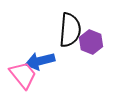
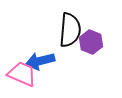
pink trapezoid: moved 1 px left, 1 px up; rotated 28 degrees counterclockwise
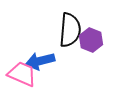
purple hexagon: moved 2 px up
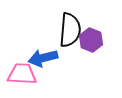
blue arrow: moved 3 px right, 3 px up
pink trapezoid: rotated 20 degrees counterclockwise
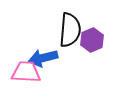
purple hexagon: moved 1 px right; rotated 15 degrees clockwise
pink trapezoid: moved 4 px right, 2 px up
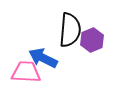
blue arrow: rotated 40 degrees clockwise
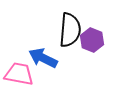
purple hexagon: rotated 15 degrees counterclockwise
pink trapezoid: moved 7 px left, 2 px down; rotated 8 degrees clockwise
